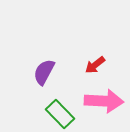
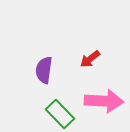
red arrow: moved 5 px left, 6 px up
purple semicircle: moved 2 px up; rotated 20 degrees counterclockwise
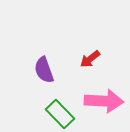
purple semicircle: rotated 28 degrees counterclockwise
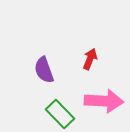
red arrow: rotated 150 degrees clockwise
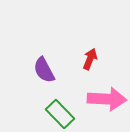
purple semicircle: rotated 8 degrees counterclockwise
pink arrow: moved 3 px right, 2 px up
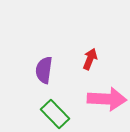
purple semicircle: rotated 36 degrees clockwise
green rectangle: moved 5 px left
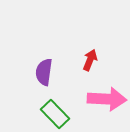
red arrow: moved 1 px down
purple semicircle: moved 2 px down
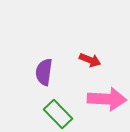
red arrow: rotated 90 degrees clockwise
green rectangle: moved 3 px right
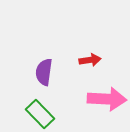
red arrow: rotated 30 degrees counterclockwise
green rectangle: moved 18 px left
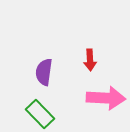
red arrow: rotated 95 degrees clockwise
pink arrow: moved 1 px left, 1 px up
